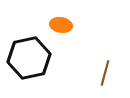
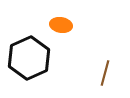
black hexagon: rotated 12 degrees counterclockwise
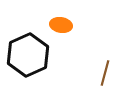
black hexagon: moved 1 px left, 3 px up
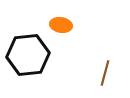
black hexagon: rotated 18 degrees clockwise
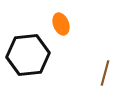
orange ellipse: moved 1 px up; rotated 60 degrees clockwise
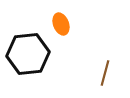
black hexagon: moved 1 px up
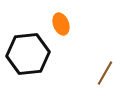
brown line: rotated 15 degrees clockwise
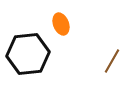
brown line: moved 7 px right, 12 px up
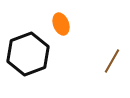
black hexagon: rotated 15 degrees counterclockwise
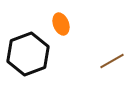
brown line: rotated 30 degrees clockwise
